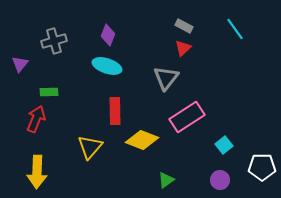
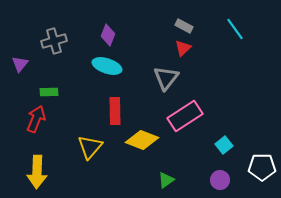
pink rectangle: moved 2 px left, 1 px up
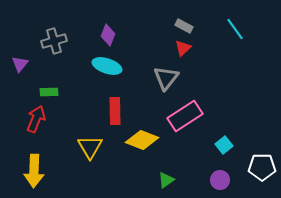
yellow triangle: rotated 12 degrees counterclockwise
yellow arrow: moved 3 px left, 1 px up
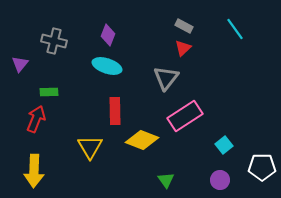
gray cross: rotated 30 degrees clockwise
green triangle: rotated 30 degrees counterclockwise
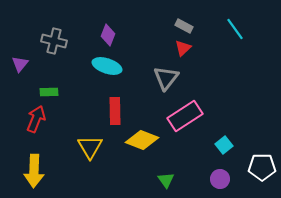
purple circle: moved 1 px up
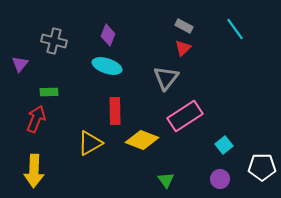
yellow triangle: moved 4 px up; rotated 32 degrees clockwise
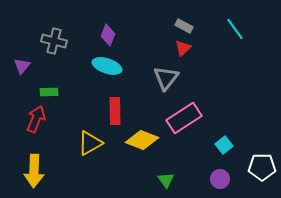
purple triangle: moved 2 px right, 2 px down
pink rectangle: moved 1 px left, 2 px down
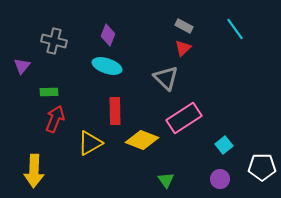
gray triangle: rotated 24 degrees counterclockwise
red arrow: moved 19 px right
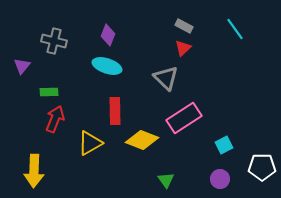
cyan square: rotated 12 degrees clockwise
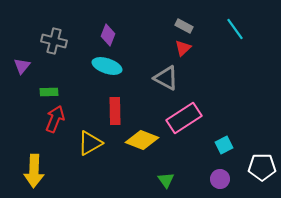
gray triangle: rotated 16 degrees counterclockwise
